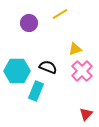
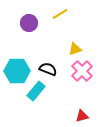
black semicircle: moved 2 px down
cyan rectangle: rotated 18 degrees clockwise
red triangle: moved 4 px left, 2 px down; rotated 32 degrees clockwise
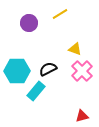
yellow triangle: rotated 40 degrees clockwise
black semicircle: rotated 48 degrees counterclockwise
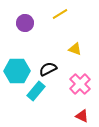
purple circle: moved 4 px left
pink cross: moved 2 px left, 13 px down
red triangle: rotated 40 degrees clockwise
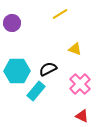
purple circle: moved 13 px left
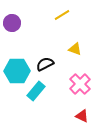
yellow line: moved 2 px right, 1 px down
black semicircle: moved 3 px left, 5 px up
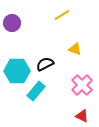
pink cross: moved 2 px right, 1 px down
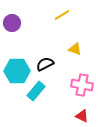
pink cross: rotated 35 degrees counterclockwise
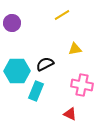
yellow triangle: rotated 32 degrees counterclockwise
cyan rectangle: rotated 18 degrees counterclockwise
red triangle: moved 12 px left, 2 px up
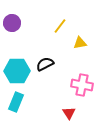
yellow line: moved 2 px left, 11 px down; rotated 21 degrees counterclockwise
yellow triangle: moved 5 px right, 6 px up
cyan rectangle: moved 20 px left, 11 px down
red triangle: moved 1 px left, 1 px up; rotated 32 degrees clockwise
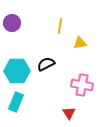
yellow line: rotated 28 degrees counterclockwise
black semicircle: moved 1 px right
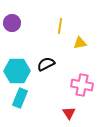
cyan rectangle: moved 4 px right, 4 px up
